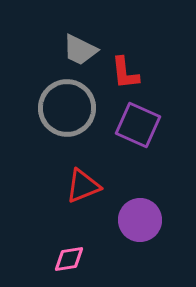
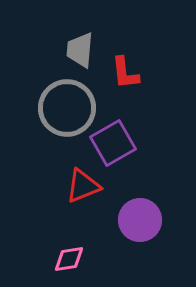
gray trapezoid: rotated 69 degrees clockwise
purple square: moved 25 px left, 18 px down; rotated 36 degrees clockwise
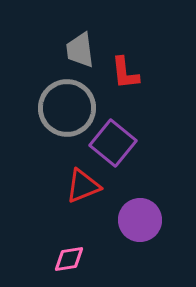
gray trapezoid: rotated 12 degrees counterclockwise
purple square: rotated 21 degrees counterclockwise
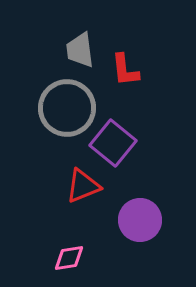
red L-shape: moved 3 px up
pink diamond: moved 1 px up
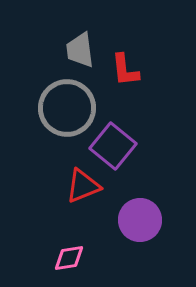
purple square: moved 3 px down
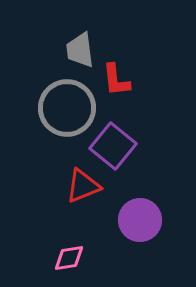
red L-shape: moved 9 px left, 10 px down
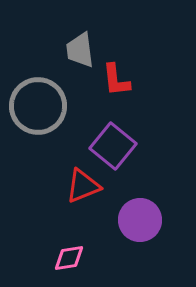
gray circle: moved 29 px left, 2 px up
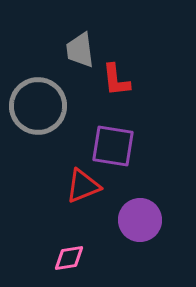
purple square: rotated 30 degrees counterclockwise
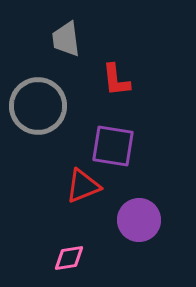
gray trapezoid: moved 14 px left, 11 px up
purple circle: moved 1 px left
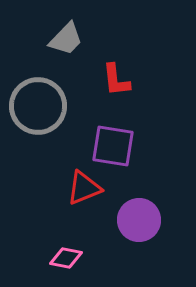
gray trapezoid: rotated 129 degrees counterclockwise
red triangle: moved 1 px right, 2 px down
pink diamond: moved 3 px left; rotated 20 degrees clockwise
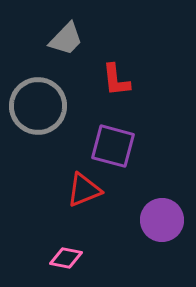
purple square: rotated 6 degrees clockwise
red triangle: moved 2 px down
purple circle: moved 23 px right
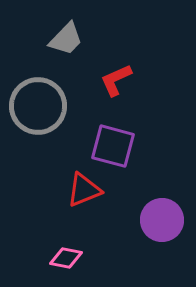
red L-shape: rotated 72 degrees clockwise
